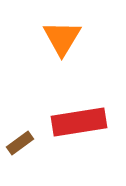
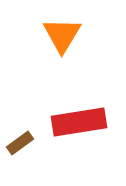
orange triangle: moved 3 px up
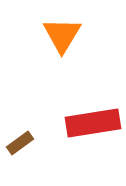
red rectangle: moved 14 px right, 1 px down
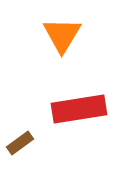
red rectangle: moved 14 px left, 14 px up
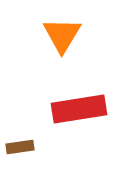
brown rectangle: moved 4 px down; rotated 28 degrees clockwise
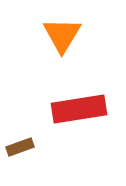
brown rectangle: rotated 12 degrees counterclockwise
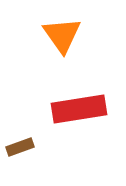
orange triangle: rotated 6 degrees counterclockwise
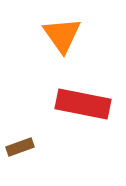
red rectangle: moved 4 px right, 5 px up; rotated 20 degrees clockwise
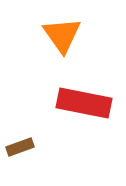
red rectangle: moved 1 px right, 1 px up
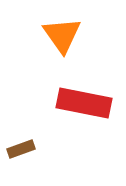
brown rectangle: moved 1 px right, 2 px down
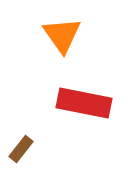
brown rectangle: rotated 32 degrees counterclockwise
